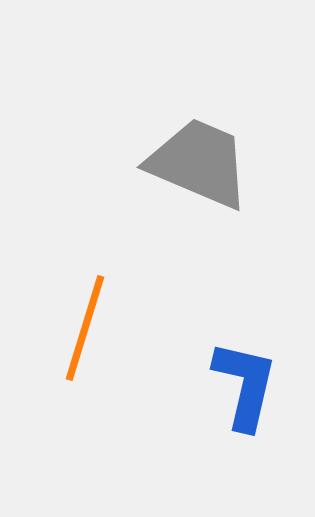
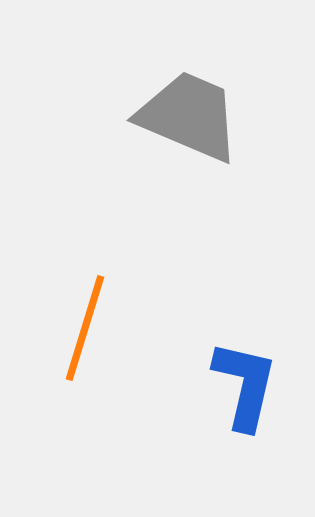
gray trapezoid: moved 10 px left, 47 px up
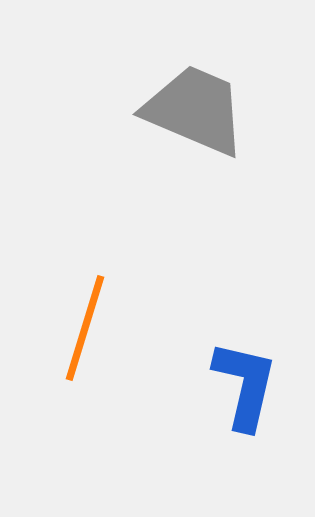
gray trapezoid: moved 6 px right, 6 px up
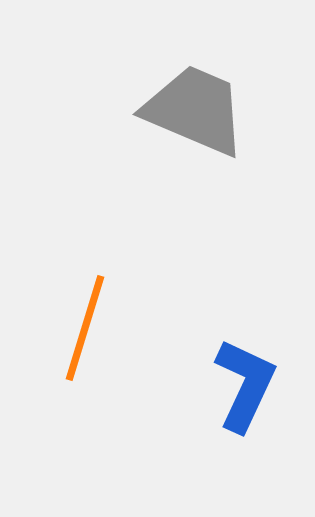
blue L-shape: rotated 12 degrees clockwise
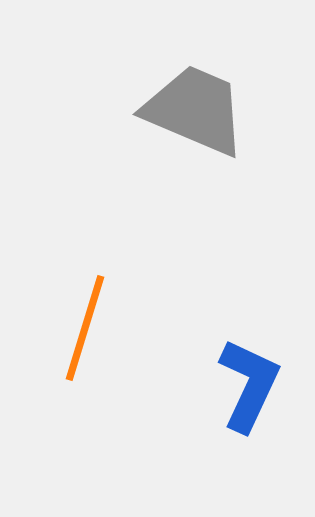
blue L-shape: moved 4 px right
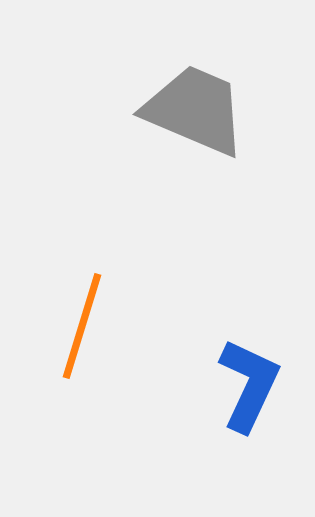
orange line: moved 3 px left, 2 px up
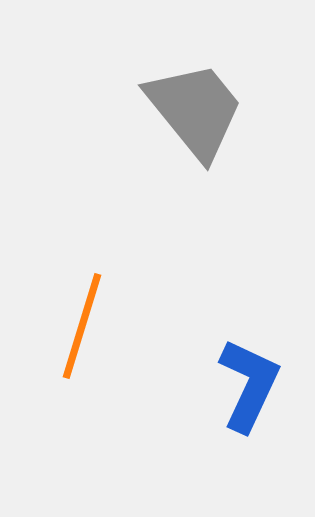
gray trapezoid: rotated 28 degrees clockwise
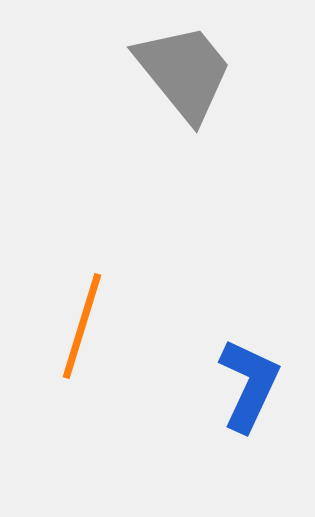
gray trapezoid: moved 11 px left, 38 px up
